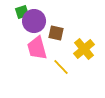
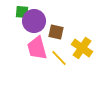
green square: rotated 24 degrees clockwise
brown square: moved 1 px up
yellow cross: moved 2 px left, 1 px up; rotated 15 degrees counterclockwise
yellow line: moved 2 px left, 9 px up
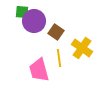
brown square: rotated 21 degrees clockwise
pink trapezoid: moved 2 px right, 22 px down
yellow line: rotated 36 degrees clockwise
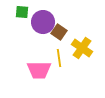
purple circle: moved 9 px right, 1 px down
brown square: moved 3 px right
pink trapezoid: rotated 75 degrees counterclockwise
